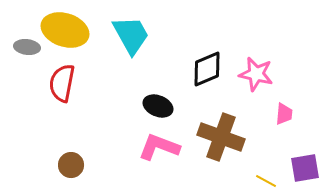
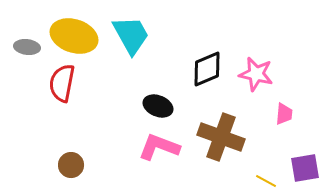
yellow ellipse: moved 9 px right, 6 px down
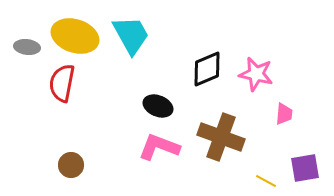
yellow ellipse: moved 1 px right
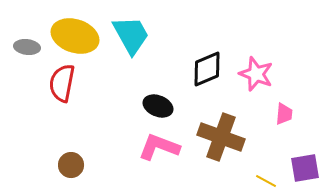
pink star: rotated 8 degrees clockwise
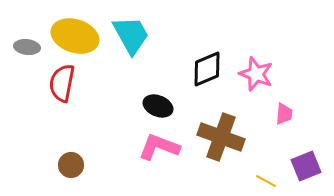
purple square: moved 1 px right, 2 px up; rotated 12 degrees counterclockwise
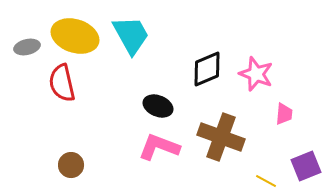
gray ellipse: rotated 20 degrees counterclockwise
red semicircle: rotated 24 degrees counterclockwise
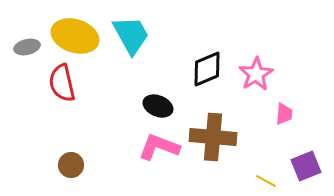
pink star: rotated 20 degrees clockwise
brown cross: moved 8 px left; rotated 15 degrees counterclockwise
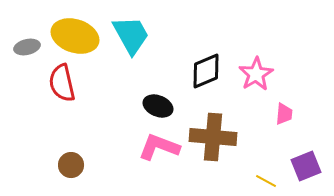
black diamond: moved 1 px left, 2 px down
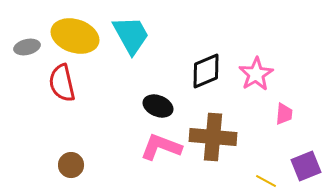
pink L-shape: moved 2 px right
